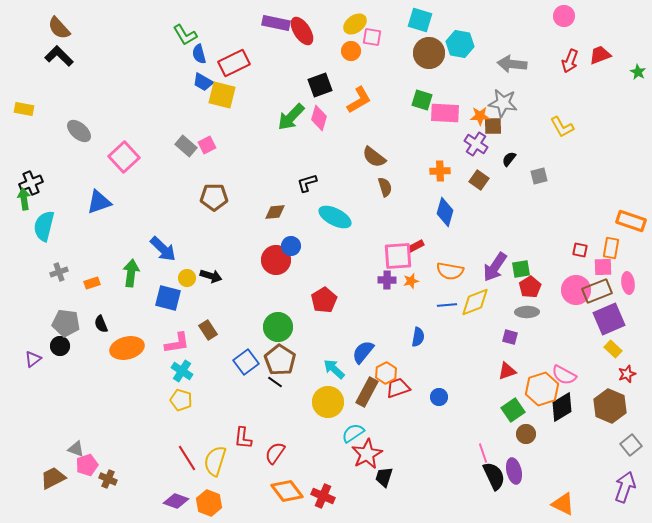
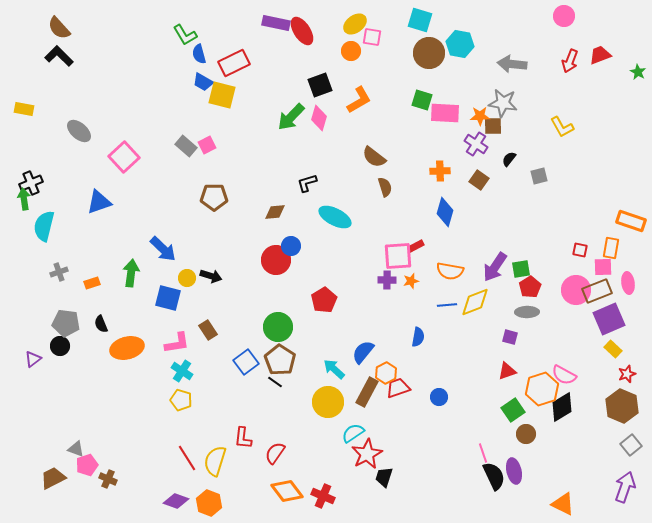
brown hexagon at (610, 406): moved 12 px right
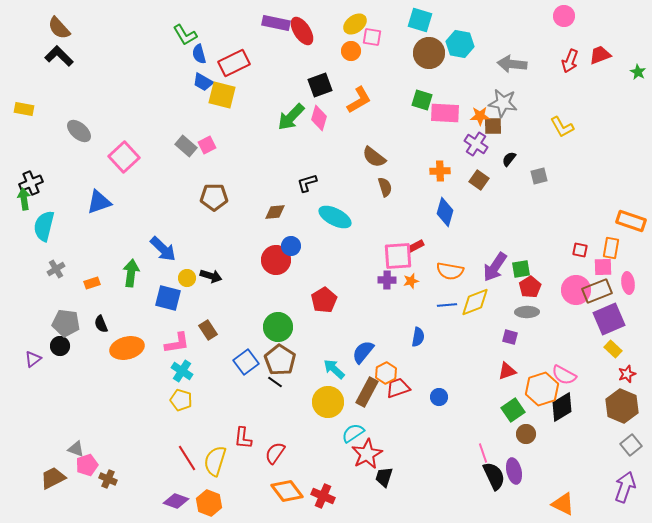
gray cross at (59, 272): moved 3 px left, 3 px up; rotated 12 degrees counterclockwise
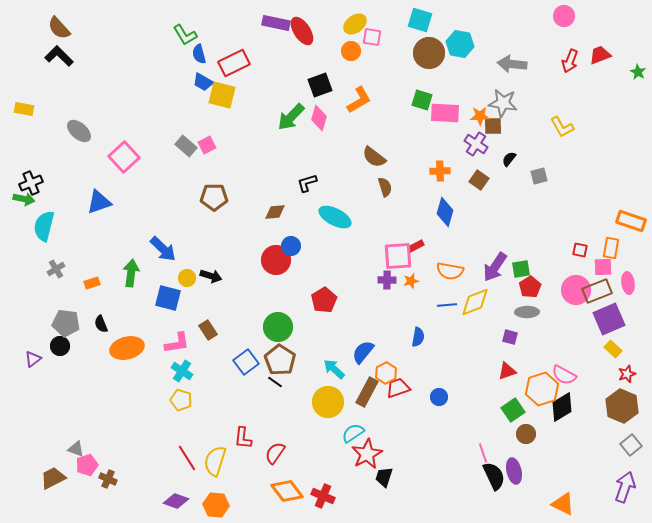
green arrow at (24, 199): rotated 110 degrees clockwise
orange hexagon at (209, 503): moved 7 px right, 2 px down; rotated 15 degrees counterclockwise
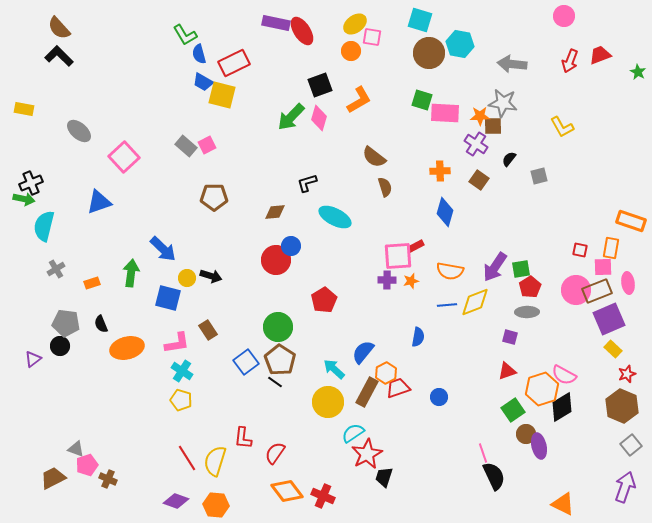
purple ellipse at (514, 471): moved 25 px right, 25 px up
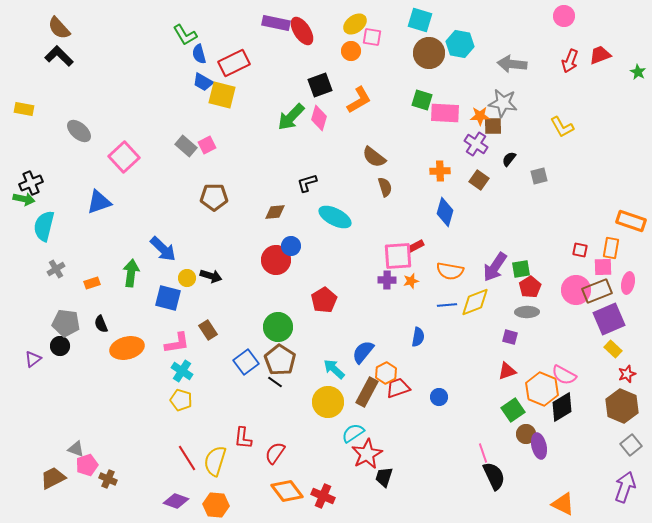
pink ellipse at (628, 283): rotated 20 degrees clockwise
orange hexagon at (542, 389): rotated 20 degrees counterclockwise
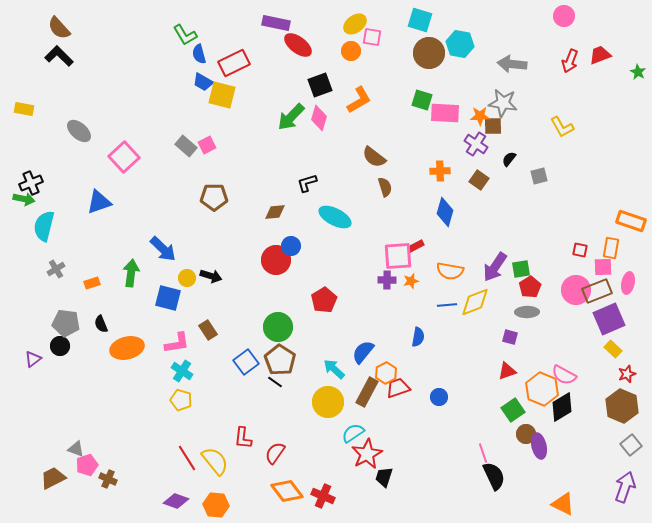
red ellipse at (302, 31): moved 4 px left, 14 px down; rotated 20 degrees counterclockwise
yellow semicircle at (215, 461): rotated 124 degrees clockwise
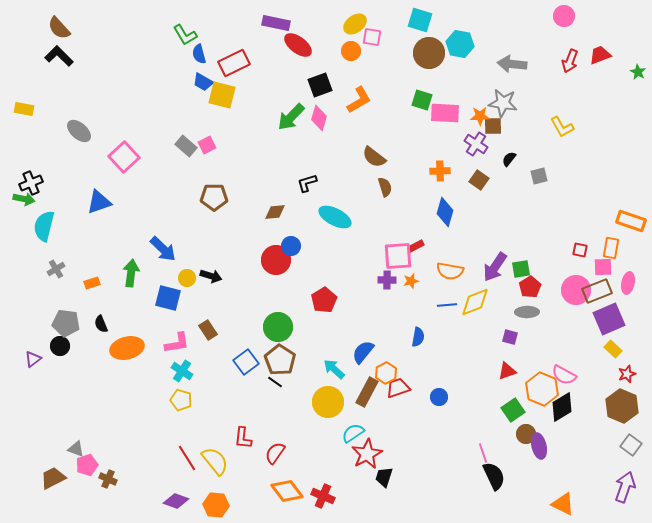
gray square at (631, 445): rotated 15 degrees counterclockwise
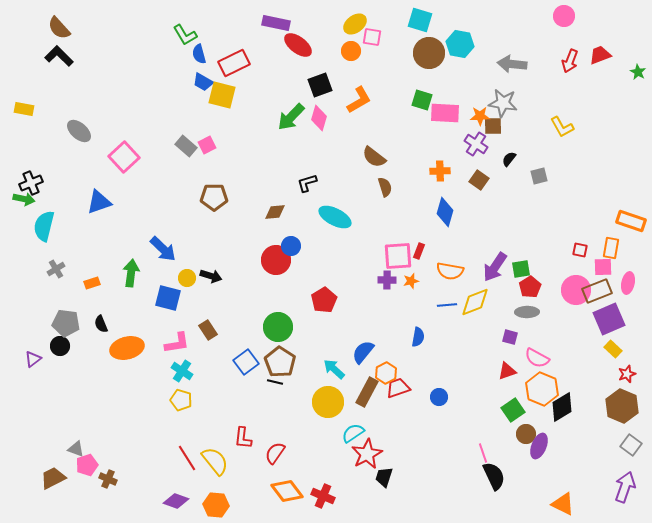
red rectangle at (416, 246): moved 3 px right, 5 px down; rotated 42 degrees counterclockwise
brown pentagon at (280, 360): moved 2 px down
pink semicircle at (564, 375): moved 27 px left, 17 px up
black line at (275, 382): rotated 21 degrees counterclockwise
purple ellipse at (539, 446): rotated 35 degrees clockwise
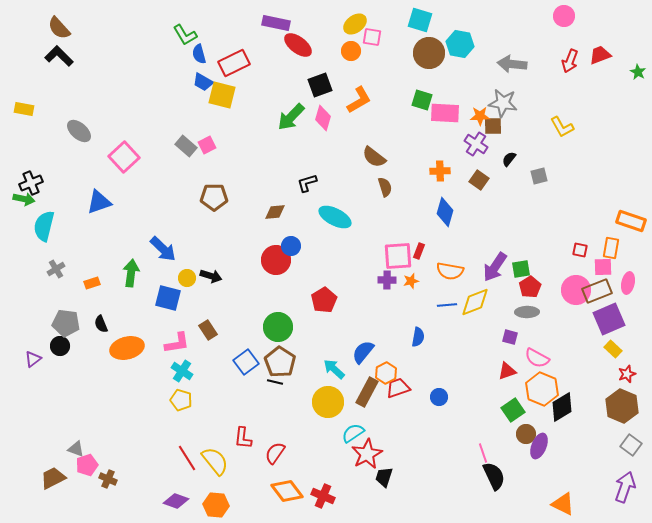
pink diamond at (319, 118): moved 4 px right
